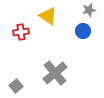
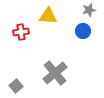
yellow triangle: rotated 30 degrees counterclockwise
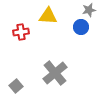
blue circle: moved 2 px left, 4 px up
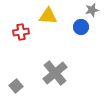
gray star: moved 3 px right
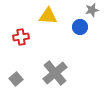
blue circle: moved 1 px left
red cross: moved 5 px down
gray square: moved 7 px up
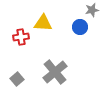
yellow triangle: moved 5 px left, 7 px down
gray cross: moved 1 px up
gray square: moved 1 px right
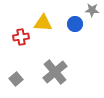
gray star: rotated 16 degrees clockwise
blue circle: moved 5 px left, 3 px up
gray square: moved 1 px left
